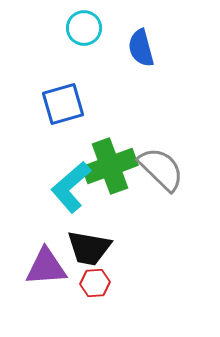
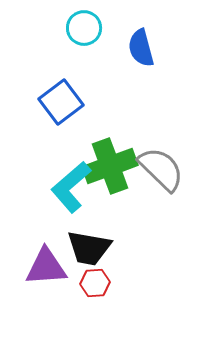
blue square: moved 2 px left, 2 px up; rotated 21 degrees counterclockwise
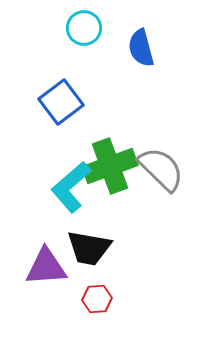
red hexagon: moved 2 px right, 16 px down
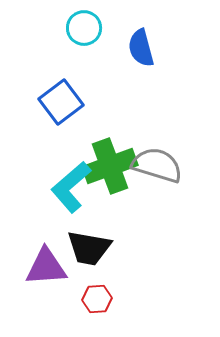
gray semicircle: moved 4 px left, 4 px up; rotated 27 degrees counterclockwise
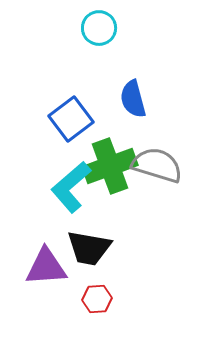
cyan circle: moved 15 px right
blue semicircle: moved 8 px left, 51 px down
blue square: moved 10 px right, 17 px down
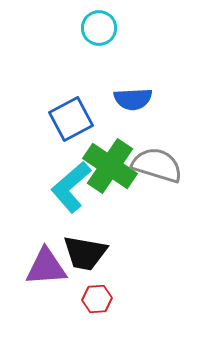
blue semicircle: rotated 78 degrees counterclockwise
blue square: rotated 9 degrees clockwise
green cross: rotated 36 degrees counterclockwise
black trapezoid: moved 4 px left, 5 px down
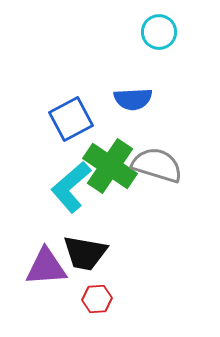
cyan circle: moved 60 px right, 4 px down
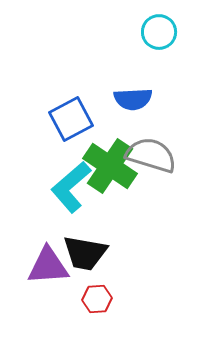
gray semicircle: moved 6 px left, 10 px up
purple triangle: moved 2 px right, 1 px up
